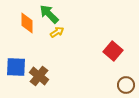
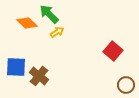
orange diamond: rotated 45 degrees counterclockwise
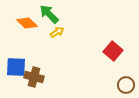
brown cross: moved 5 px left, 1 px down; rotated 24 degrees counterclockwise
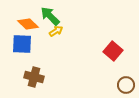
green arrow: moved 1 px right, 2 px down
orange diamond: moved 1 px right, 1 px down
yellow arrow: moved 1 px left, 1 px up
blue square: moved 6 px right, 23 px up
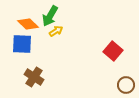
green arrow: rotated 105 degrees counterclockwise
brown cross: rotated 18 degrees clockwise
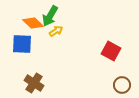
orange diamond: moved 5 px right, 1 px up
red square: moved 2 px left; rotated 12 degrees counterclockwise
brown cross: moved 6 px down
brown circle: moved 4 px left
